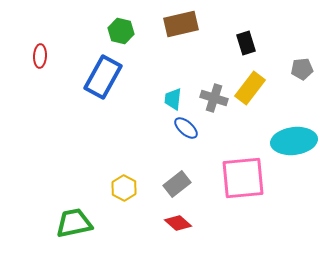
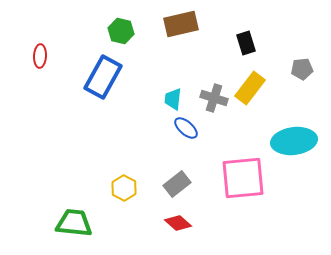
green trapezoid: rotated 18 degrees clockwise
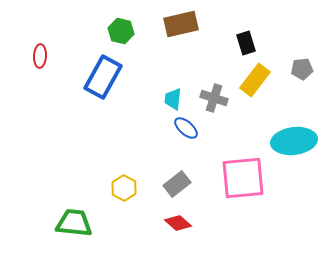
yellow rectangle: moved 5 px right, 8 px up
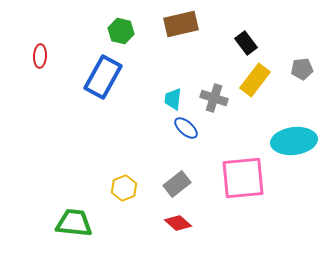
black rectangle: rotated 20 degrees counterclockwise
yellow hexagon: rotated 10 degrees clockwise
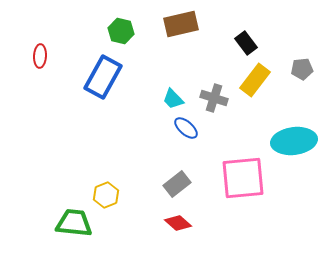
cyan trapezoid: rotated 50 degrees counterclockwise
yellow hexagon: moved 18 px left, 7 px down
